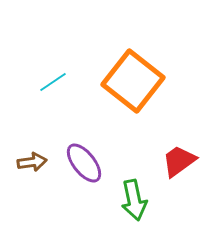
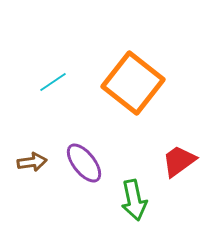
orange square: moved 2 px down
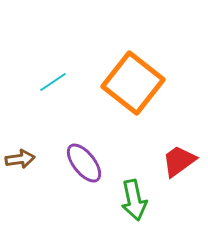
brown arrow: moved 12 px left, 3 px up
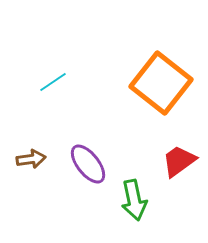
orange square: moved 28 px right
brown arrow: moved 11 px right
purple ellipse: moved 4 px right, 1 px down
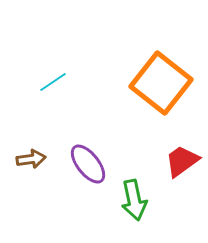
red trapezoid: moved 3 px right
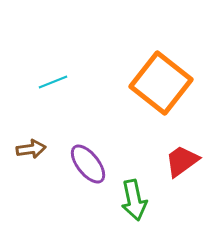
cyan line: rotated 12 degrees clockwise
brown arrow: moved 10 px up
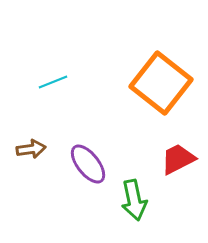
red trapezoid: moved 4 px left, 2 px up; rotated 9 degrees clockwise
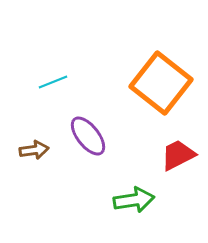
brown arrow: moved 3 px right, 1 px down
red trapezoid: moved 4 px up
purple ellipse: moved 28 px up
green arrow: rotated 87 degrees counterclockwise
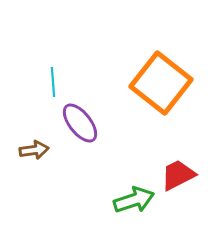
cyan line: rotated 72 degrees counterclockwise
purple ellipse: moved 8 px left, 13 px up
red trapezoid: moved 20 px down
green arrow: rotated 9 degrees counterclockwise
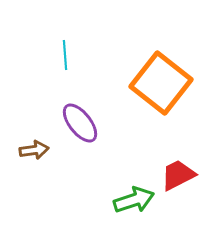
cyan line: moved 12 px right, 27 px up
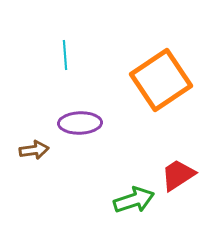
orange square: moved 3 px up; rotated 18 degrees clockwise
purple ellipse: rotated 54 degrees counterclockwise
red trapezoid: rotated 6 degrees counterclockwise
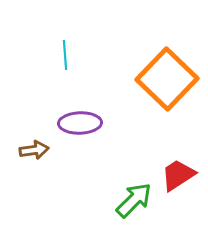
orange square: moved 6 px right, 1 px up; rotated 12 degrees counterclockwise
green arrow: rotated 27 degrees counterclockwise
